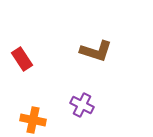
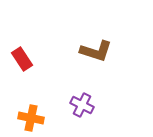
orange cross: moved 2 px left, 2 px up
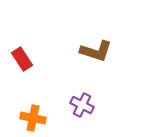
orange cross: moved 2 px right
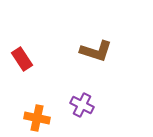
orange cross: moved 4 px right
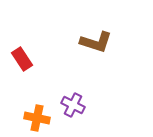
brown L-shape: moved 9 px up
purple cross: moved 9 px left
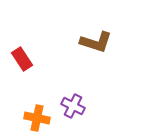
purple cross: moved 1 px down
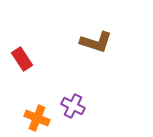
orange cross: rotated 10 degrees clockwise
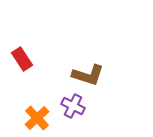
brown L-shape: moved 8 px left, 33 px down
orange cross: rotated 25 degrees clockwise
